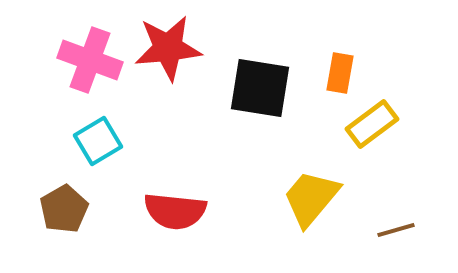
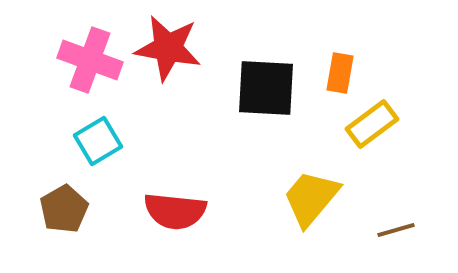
red star: rotated 16 degrees clockwise
black square: moved 6 px right; rotated 6 degrees counterclockwise
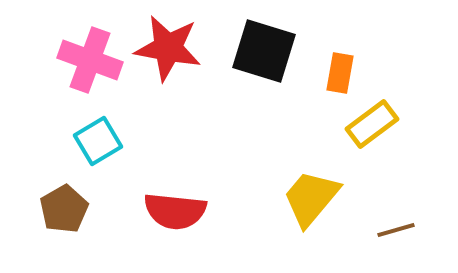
black square: moved 2 px left, 37 px up; rotated 14 degrees clockwise
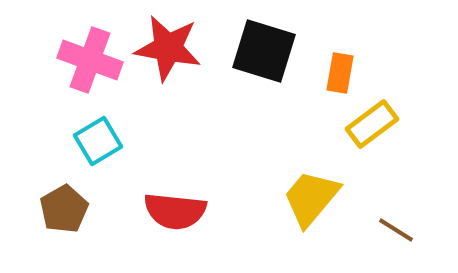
brown line: rotated 48 degrees clockwise
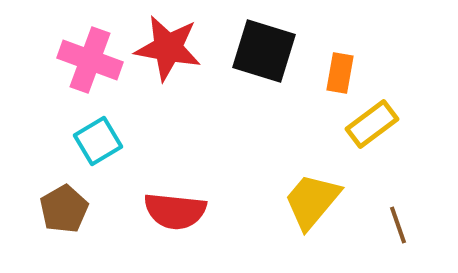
yellow trapezoid: moved 1 px right, 3 px down
brown line: moved 2 px right, 5 px up; rotated 39 degrees clockwise
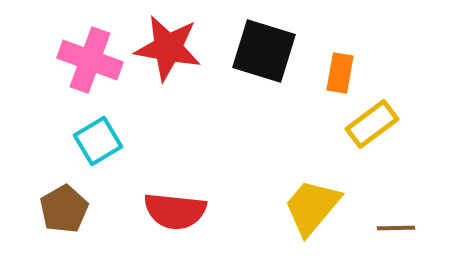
yellow trapezoid: moved 6 px down
brown line: moved 2 px left, 3 px down; rotated 72 degrees counterclockwise
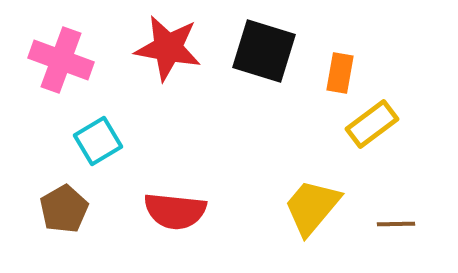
pink cross: moved 29 px left
brown line: moved 4 px up
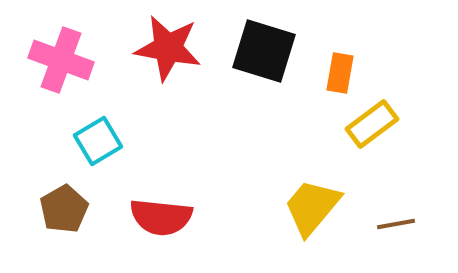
red semicircle: moved 14 px left, 6 px down
brown line: rotated 9 degrees counterclockwise
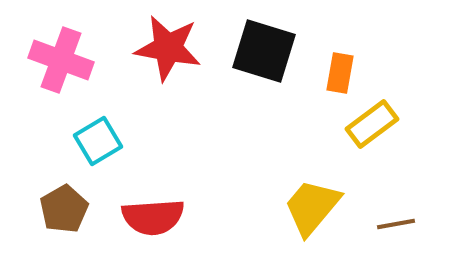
red semicircle: moved 8 px left; rotated 10 degrees counterclockwise
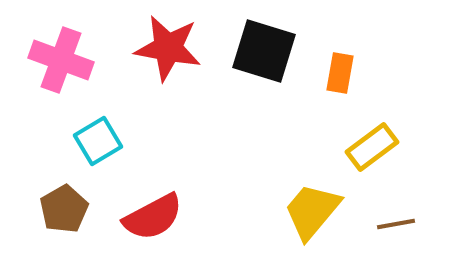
yellow rectangle: moved 23 px down
yellow trapezoid: moved 4 px down
red semicircle: rotated 24 degrees counterclockwise
